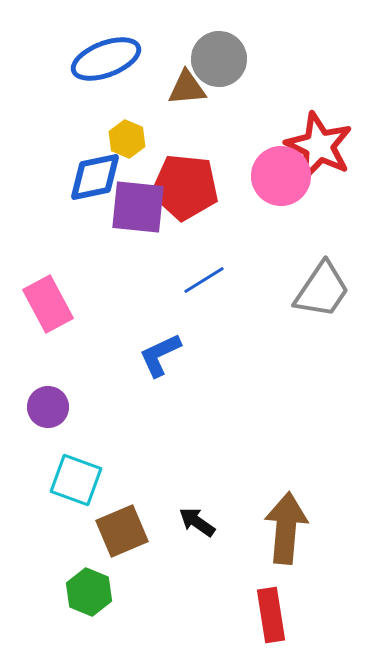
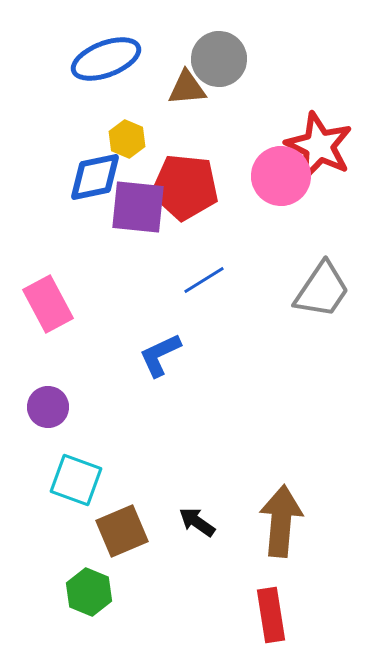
brown arrow: moved 5 px left, 7 px up
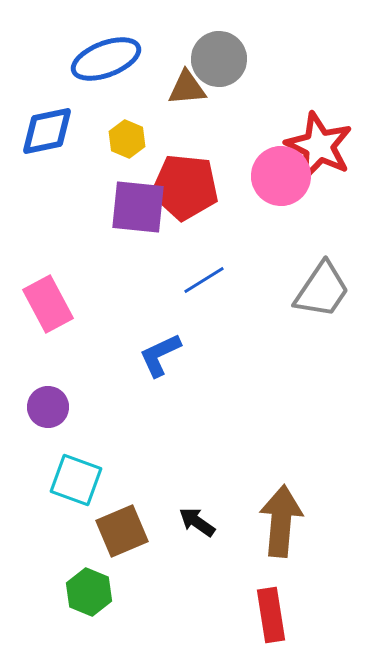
blue diamond: moved 48 px left, 46 px up
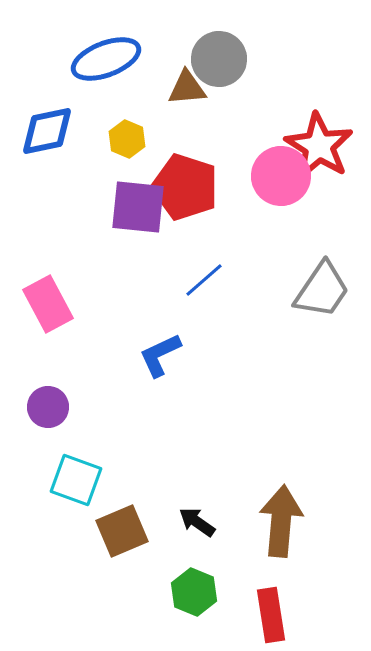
red star: rotated 6 degrees clockwise
red pentagon: rotated 12 degrees clockwise
blue line: rotated 9 degrees counterclockwise
green hexagon: moved 105 px right
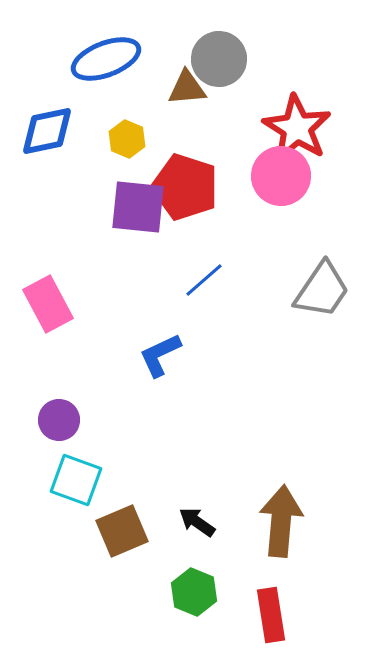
red star: moved 22 px left, 18 px up
purple circle: moved 11 px right, 13 px down
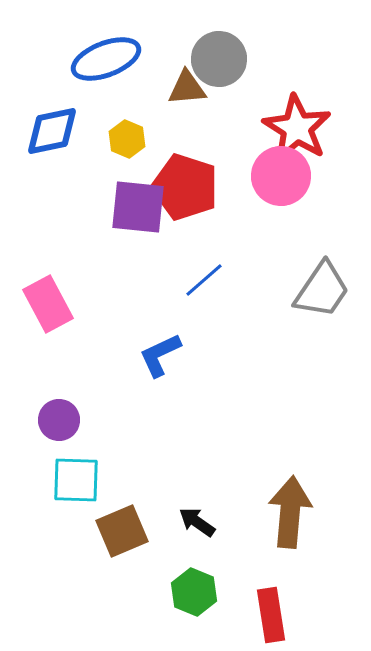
blue diamond: moved 5 px right
cyan square: rotated 18 degrees counterclockwise
brown arrow: moved 9 px right, 9 px up
